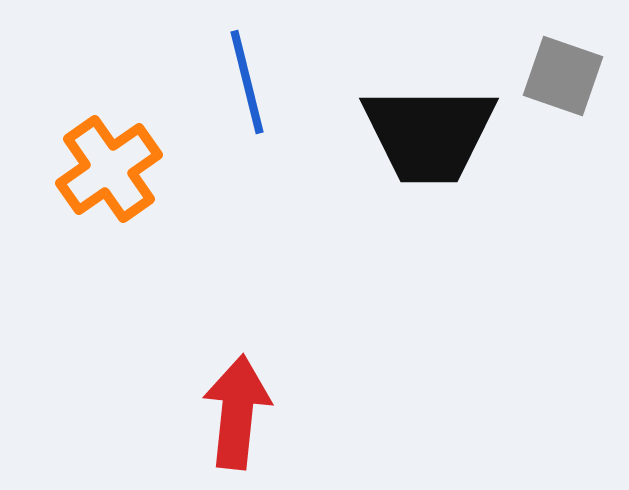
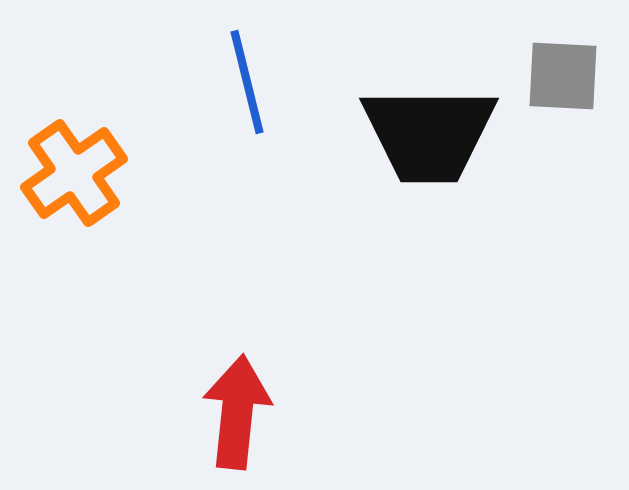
gray square: rotated 16 degrees counterclockwise
orange cross: moved 35 px left, 4 px down
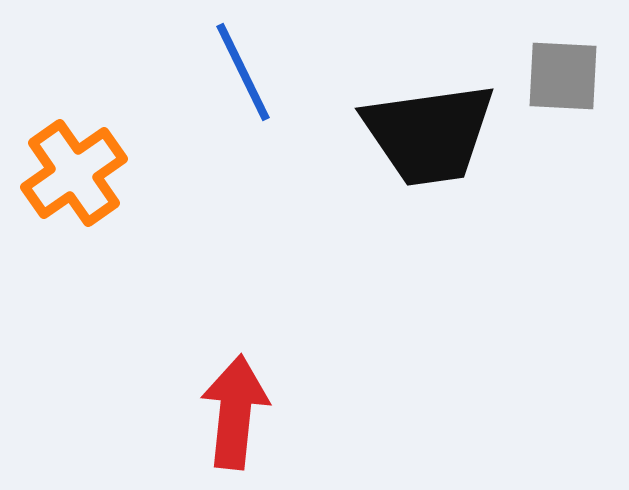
blue line: moved 4 px left, 10 px up; rotated 12 degrees counterclockwise
black trapezoid: rotated 8 degrees counterclockwise
red arrow: moved 2 px left
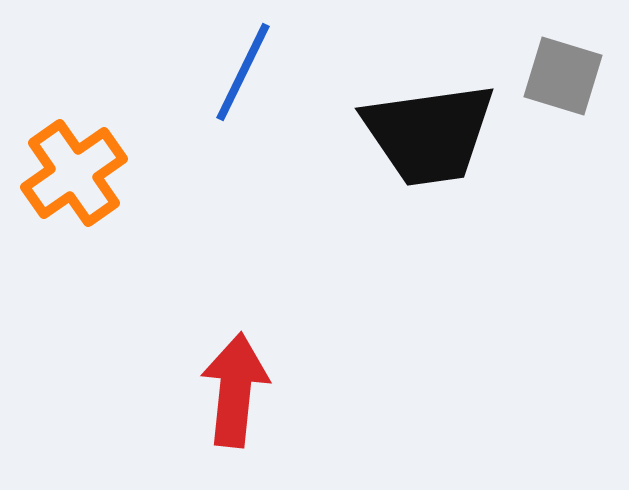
blue line: rotated 52 degrees clockwise
gray square: rotated 14 degrees clockwise
red arrow: moved 22 px up
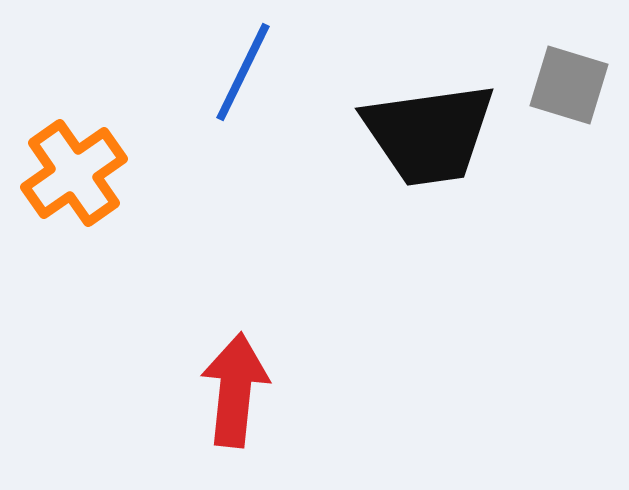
gray square: moved 6 px right, 9 px down
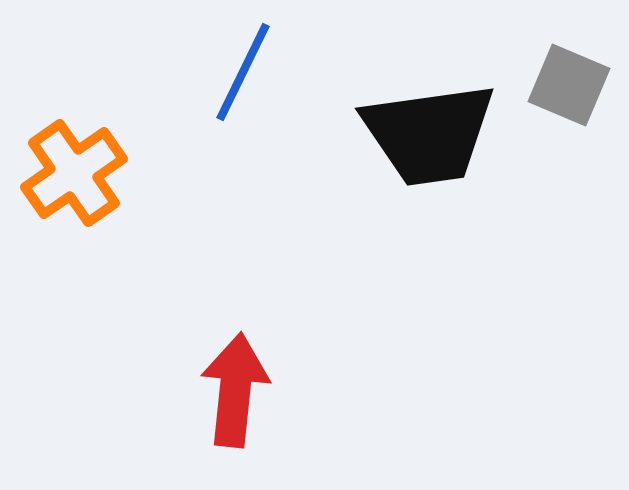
gray square: rotated 6 degrees clockwise
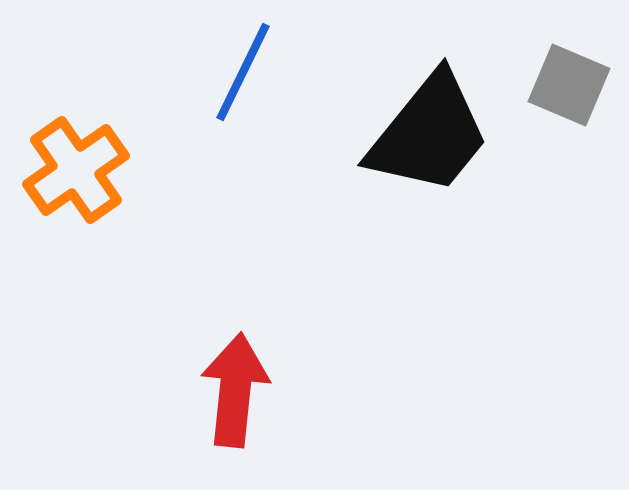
black trapezoid: rotated 43 degrees counterclockwise
orange cross: moved 2 px right, 3 px up
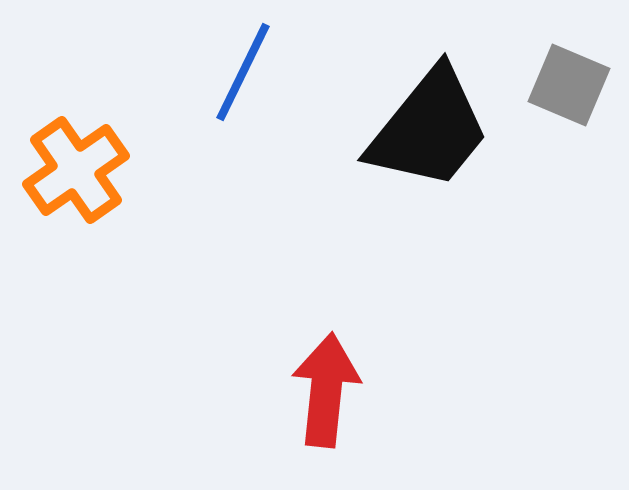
black trapezoid: moved 5 px up
red arrow: moved 91 px right
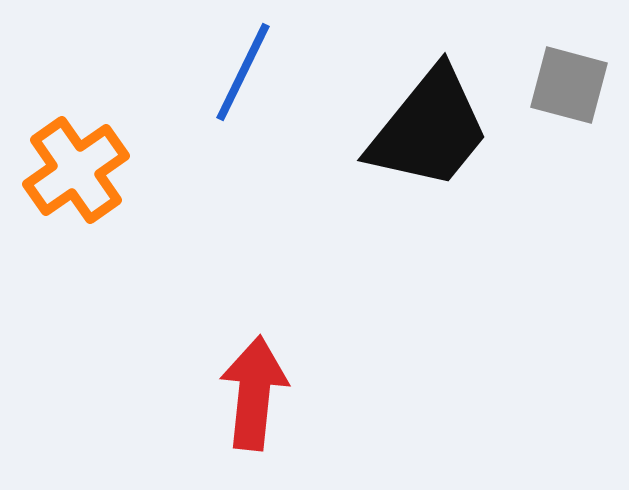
gray square: rotated 8 degrees counterclockwise
red arrow: moved 72 px left, 3 px down
